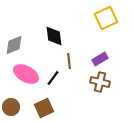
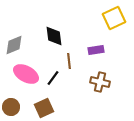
yellow square: moved 8 px right
purple rectangle: moved 4 px left, 9 px up; rotated 21 degrees clockwise
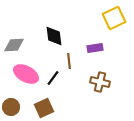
gray diamond: rotated 20 degrees clockwise
purple rectangle: moved 1 px left, 2 px up
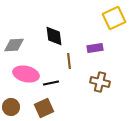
pink ellipse: rotated 15 degrees counterclockwise
black line: moved 2 px left, 5 px down; rotated 42 degrees clockwise
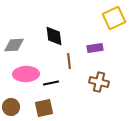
pink ellipse: rotated 15 degrees counterclockwise
brown cross: moved 1 px left
brown square: rotated 12 degrees clockwise
